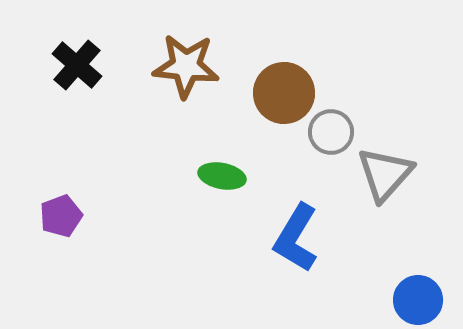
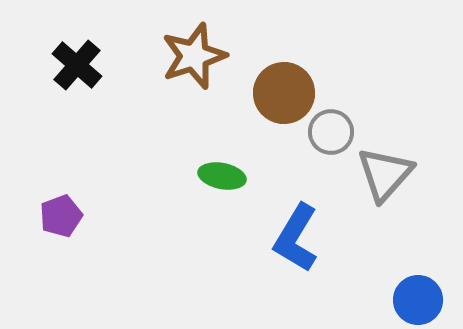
brown star: moved 8 px right, 10 px up; rotated 24 degrees counterclockwise
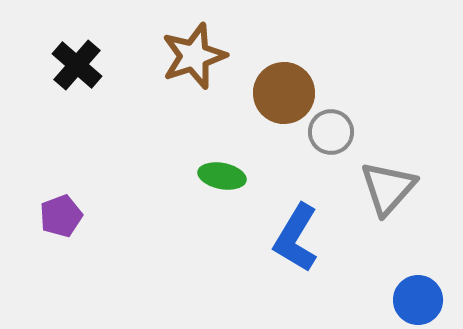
gray triangle: moved 3 px right, 14 px down
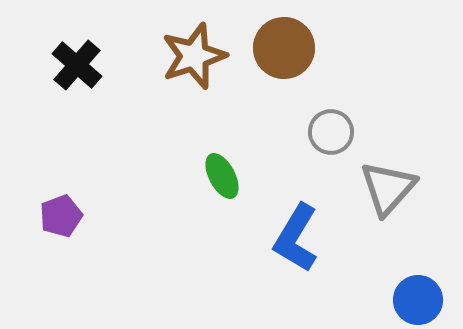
brown circle: moved 45 px up
green ellipse: rotated 51 degrees clockwise
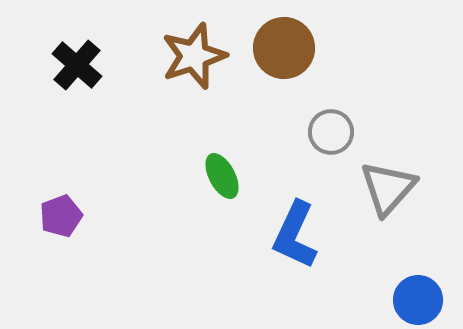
blue L-shape: moved 1 px left, 3 px up; rotated 6 degrees counterclockwise
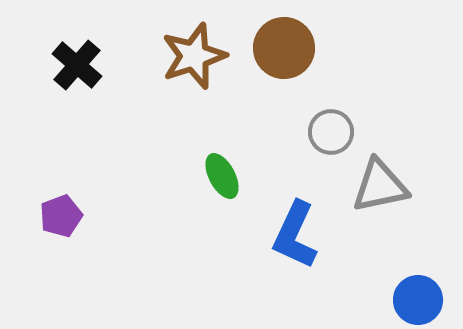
gray triangle: moved 8 px left, 2 px up; rotated 36 degrees clockwise
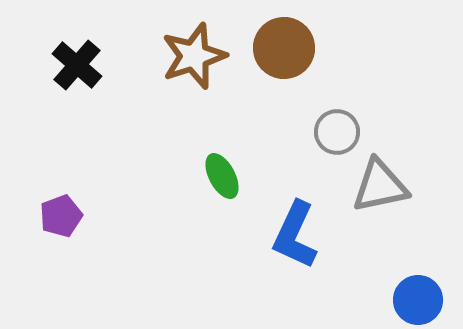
gray circle: moved 6 px right
